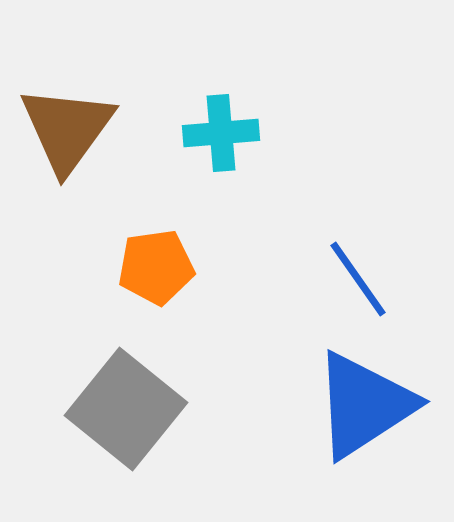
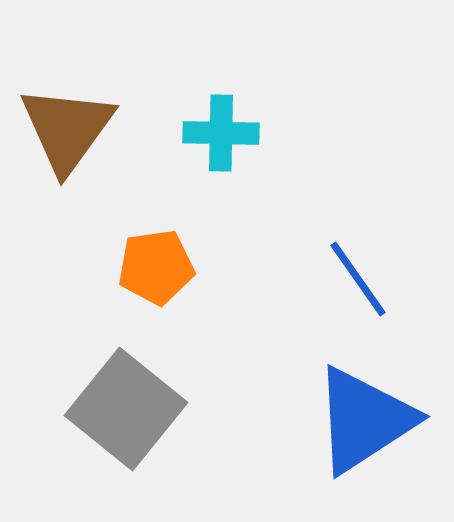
cyan cross: rotated 6 degrees clockwise
blue triangle: moved 15 px down
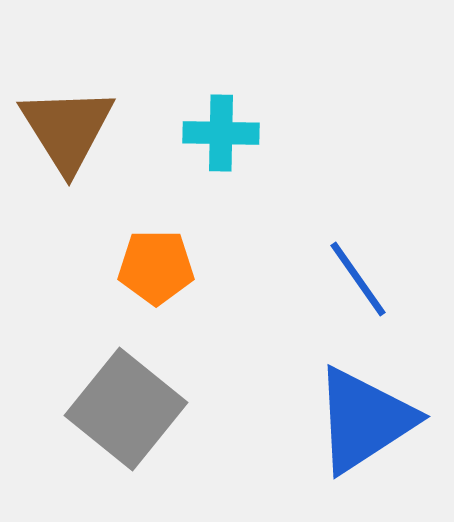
brown triangle: rotated 8 degrees counterclockwise
orange pentagon: rotated 8 degrees clockwise
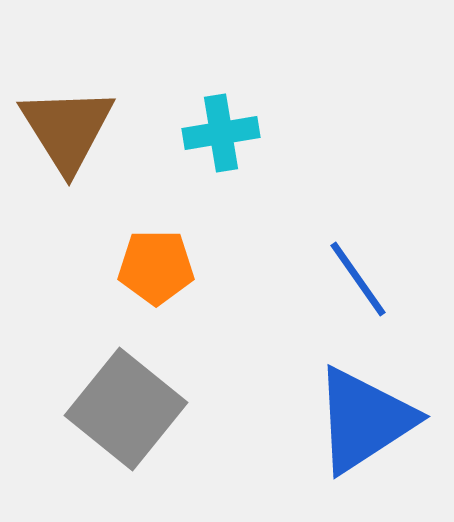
cyan cross: rotated 10 degrees counterclockwise
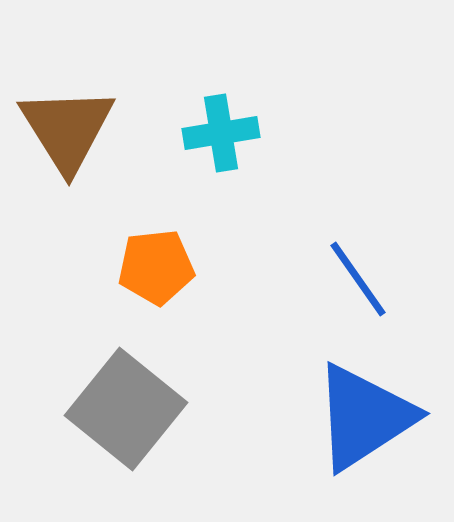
orange pentagon: rotated 6 degrees counterclockwise
blue triangle: moved 3 px up
